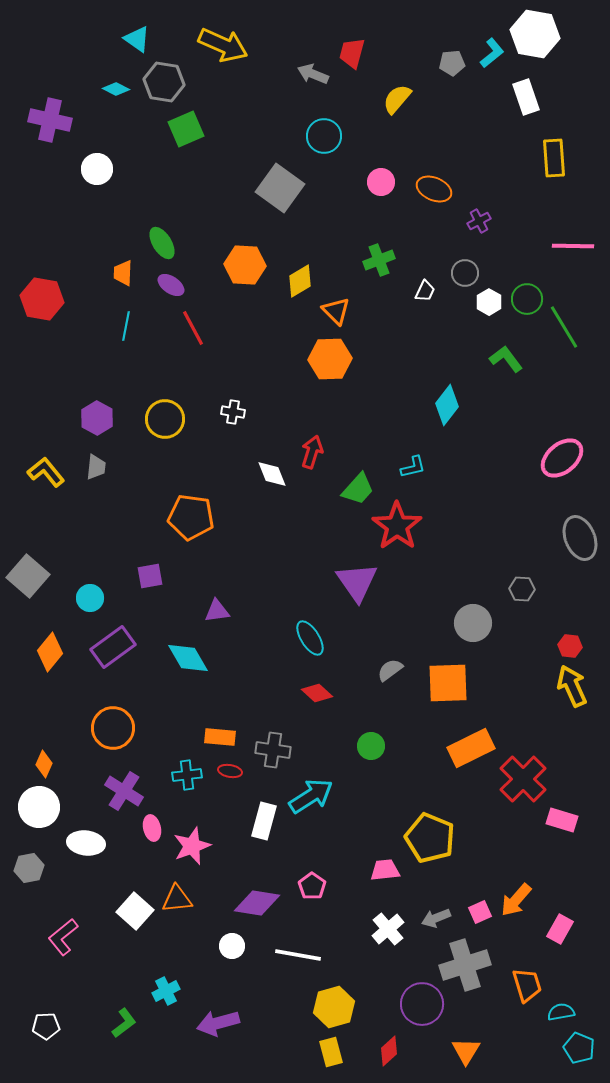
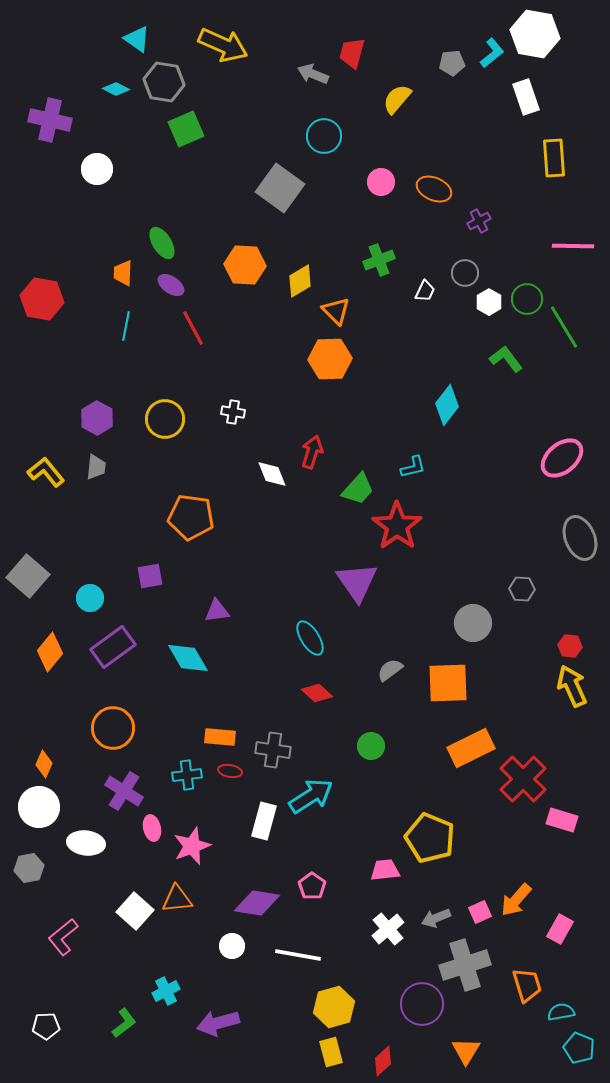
red diamond at (389, 1051): moved 6 px left, 10 px down
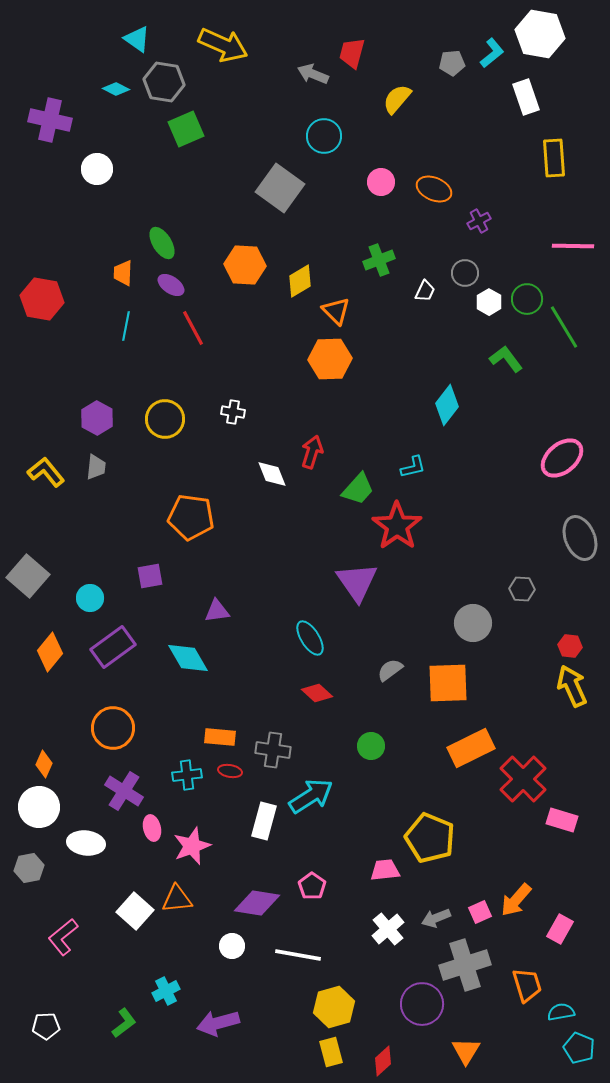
white hexagon at (535, 34): moved 5 px right
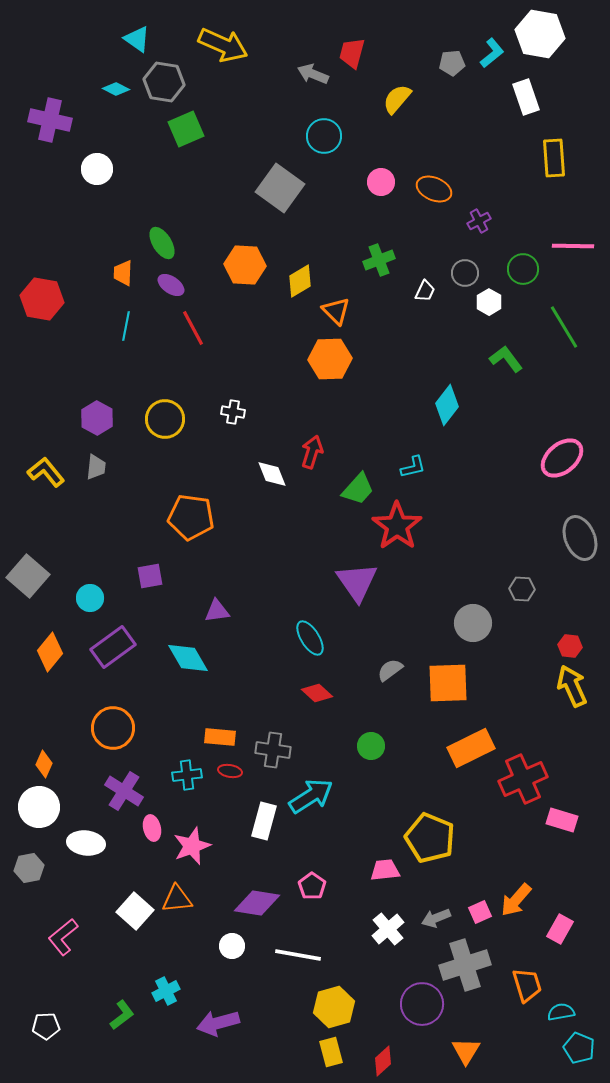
green circle at (527, 299): moved 4 px left, 30 px up
red cross at (523, 779): rotated 21 degrees clockwise
green L-shape at (124, 1023): moved 2 px left, 8 px up
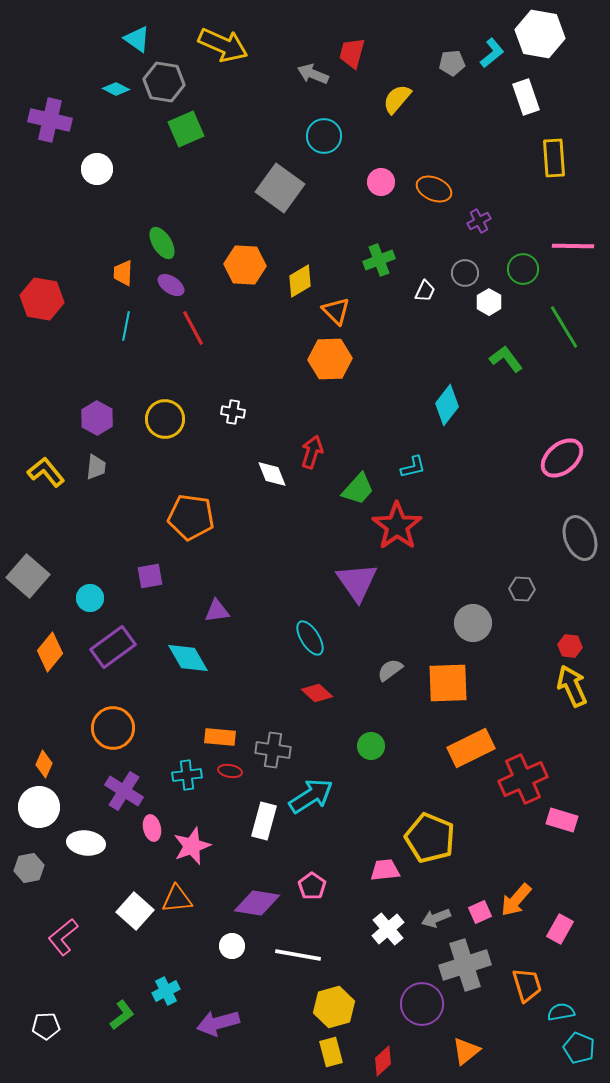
orange triangle at (466, 1051): rotated 20 degrees clockwise
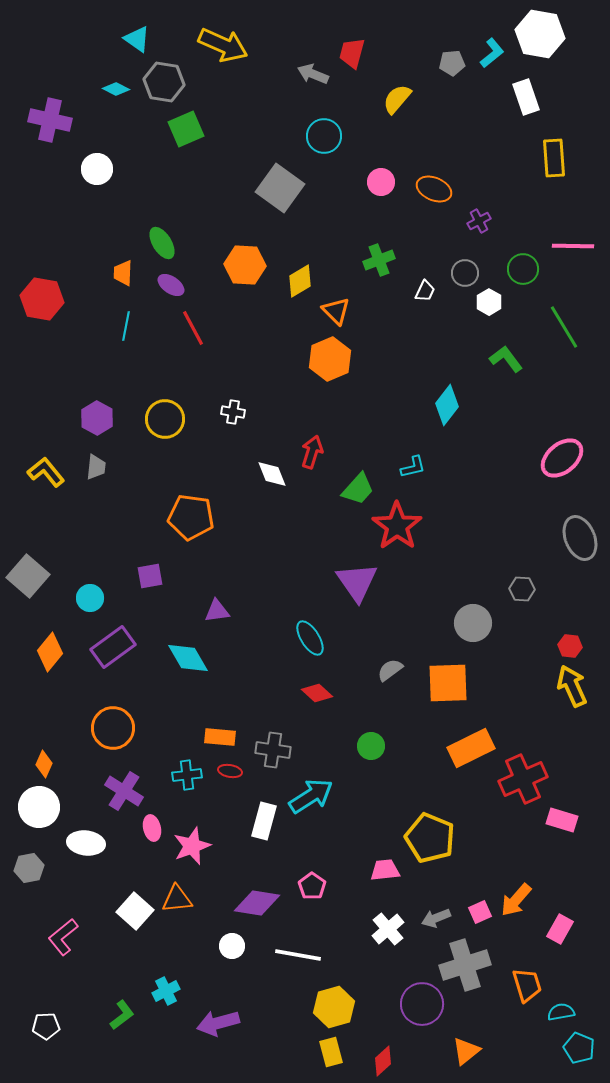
orange hexagon at (330, 359): rotated 21 degrees counterclockwise
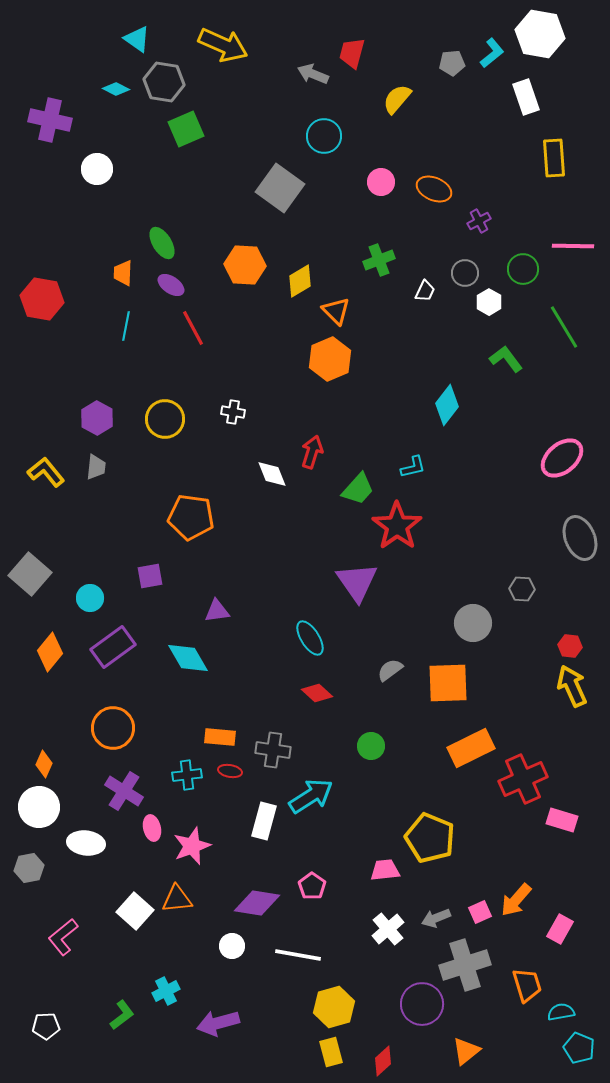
gray square at (28, 576): moved 2 px right, 2 px up
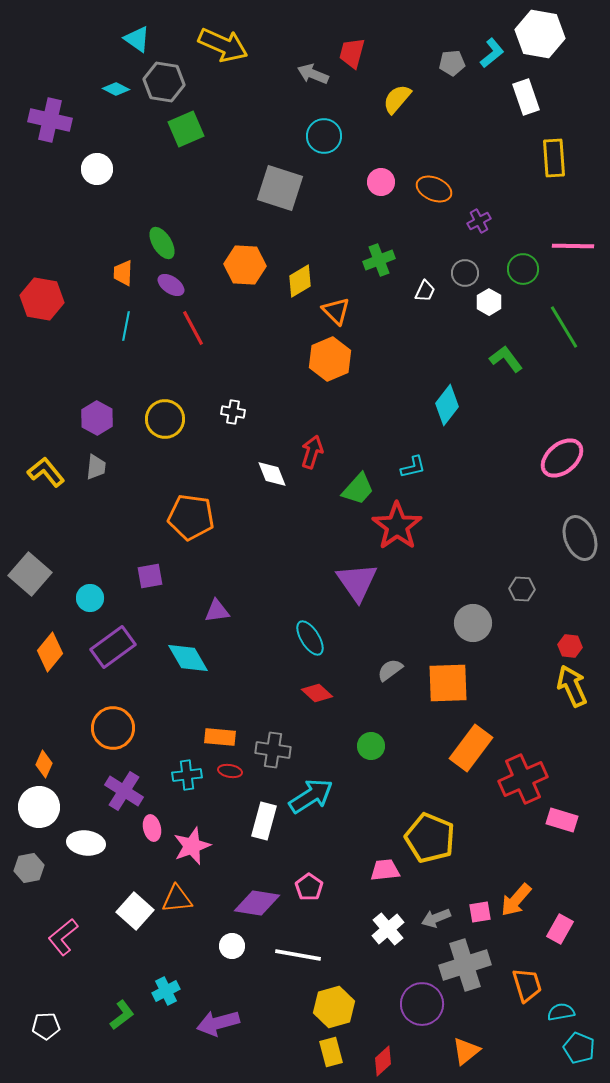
gray square at (280, 188): rotated 18 degrees counterclockwise
orange rectangle at (471, 748): rotated 27 degrees counterclockwise
pink pentagon at (312, 886): moved 3 px left, 1 px down
pink square at (480, 912): rotated 15 degrees clockwise
